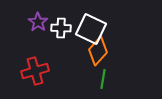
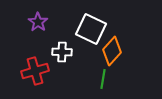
white cross: moved 1 px right, 24 px down
orange diamond: moved 14 px right
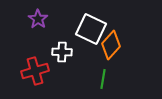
purple star: moved 3 px up
orange diamond: moved 1 px left, 6 px up
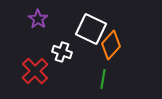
white cross: rotated 18 degrees clockwise
red cross: rotated 28 degrees counterclockwise
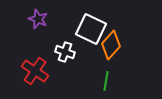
purple star: rotated 12 degrees counterclockwise
white cross: moved 3 px right
red cross: rotated 12 degrees counterclockwise
green line: moved 3 px right, 2 px down
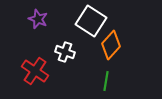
white square: moved 8 px up; rotated 8 degrees clockwise
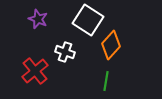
white square: moved 3 px left, 1 px up
red cross: rotated 16 degrees clockwise
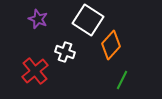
green line: moved 16 px right, 1 px up; rotated 18 degrees clockwise
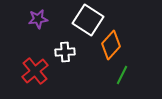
purple star: rotated 30 degrees counterclockwise
white cross: rotated 24 degrees counterclockwise
green line: moved 5 px up
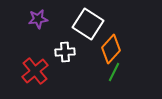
white square: moved 4 px down
orange diamond: moved 4 px down
green line: moved 8 px left, 3 px up
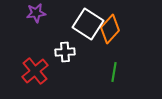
purple star: moved 2 px left, 6 px up
orange diamond: moved 1 px left, 20 px up
green line: rotated 18 degrees counterclockwise
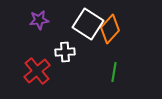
purple star: moved 3 px right, 7 px down
red cross: moved 2 px right
